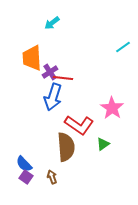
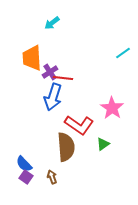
cyan line: moved 6 px down
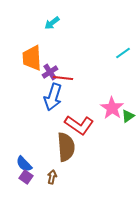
green triangle: moved 25 px right, 28 px up
brown arrow: rotated 32 degrees clockwise
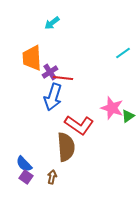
pink star: rotated 15 degrees counterclockwise
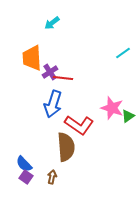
blue arrow: moved 7 px down
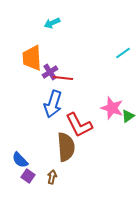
cyan arrow: rotated 14 degrees clockwise
red L-shape: rotated 28 degrees clockwise
blue semicircle: moved 4 px left, 4 px up
purple square: moved 2 px right, 1 px up
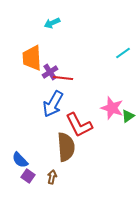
blue arrow: rotated 12 degrees clockwise
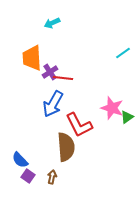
green triangle: moved 1 px left, 1 px down
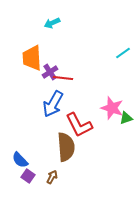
green triangle: moved 1 px left, 1 px down; rotated 16 degrees clockwise
brown arrow: rotated 16 degrees clockwise
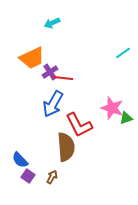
orange trapezoid: rotated 112 degrees counterclockwise
